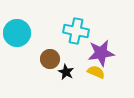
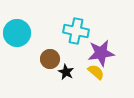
yellow semicircle: rotated 18 degrees clockwise
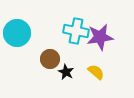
purple star: moved 1 px left, 16 px up
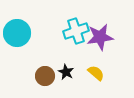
cyan cross: rotated 30 degrees counterclockwise
brown circle: moved 5 px left, 17 px down
yellow semicircle: moved 1 px down
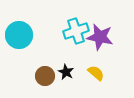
cyan circle: moved 2 px right, 2 px down
purple star: rotated 20 degrees clockwise
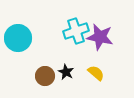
cyan circle: moved 1 px left, 3 px down
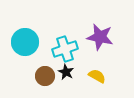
cyan cross: moved 11 px left, 18 px down
cyan circle: moved 7 px right, 4 px down
yellow semicircle: moved 1 px right, 3 px down; rotated 12 degrees counterclockwise
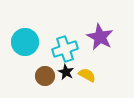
purple star: rotated 16 degrees clockwise
yellow semicircle: moved 10 px left, 1 px up
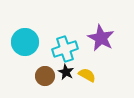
purple star: moved 1 px right, 1 px down
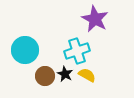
purple star: moved 6 px left, 19 px up
cyan circle: moved 8 px down
cyan cross: moved 12 px right, 2 px down
black star: moved 1 px left, 2 px down
